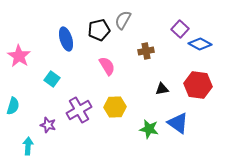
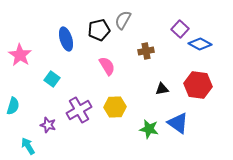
pink star: moved 1 px right, 1 px up
cyan arrow: rotated 36 degrees counterclockwise
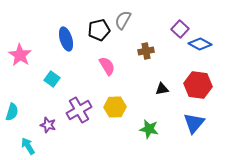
cyan semicircle: moved 1 px left, 6 px down
blue triangle: moved 16 px right; rotated 35 degrees clockwise
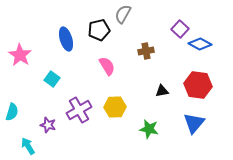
gray semicircle: moved 6 px up
black triangle: moved 2 px down
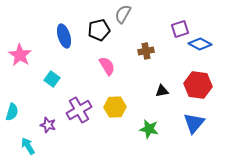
purple square: rotated 30 degrees clockwise
blue ellipse: moved 2 px left, 3 px up
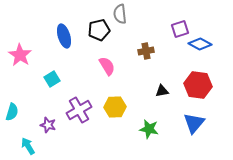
gray semicircle: moved 3 px left; rotated 36 degrees counterclockwise
cyan square: rotated 21 degrees clockwise
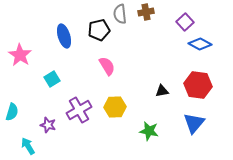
purple square: moved 5 px right, 7 px up; rotated 24 degrees counterclockwise
brown cross: moved 39 px up
green star: moved 2 px down
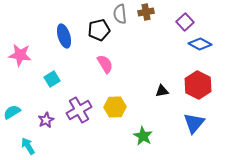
pink star: rotated 25 degrees counterclockwise
pink semicircle: moved 2 px left, 2 px up
red hexagon: rotated 20 degrees clockwise
cyan semicircle: rotated 138 degrees counterclockwise
purple star: moved 2 px left, 5 px up; rotated 28 degrees clockwise
green star: moved 6 px left, 5 px down; rotated 18 degrees clockwise
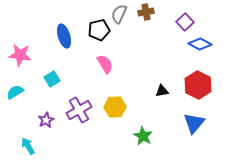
gray semicircle: moved 1 px left; rotated 30 degrees clockwise
cyan semicircle: moved 3 px right, 20 px up
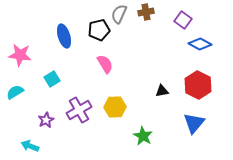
purple square: moved 2 px left, 2 px up; rotated 12 degrees counterclockwise
cyan arrow: moved 2 px right; rotated 36 degrees counterclockwise
